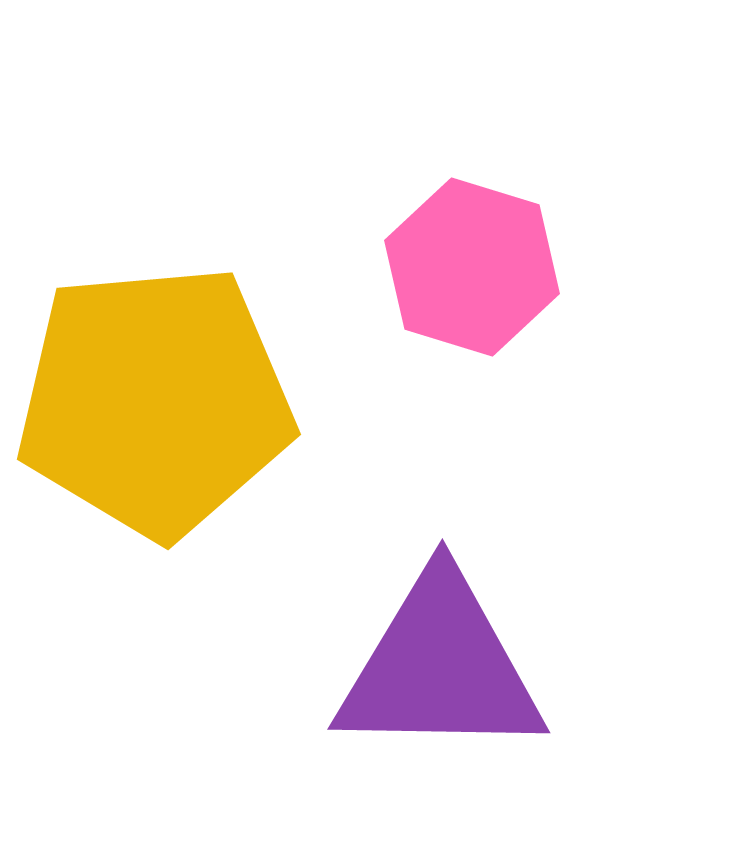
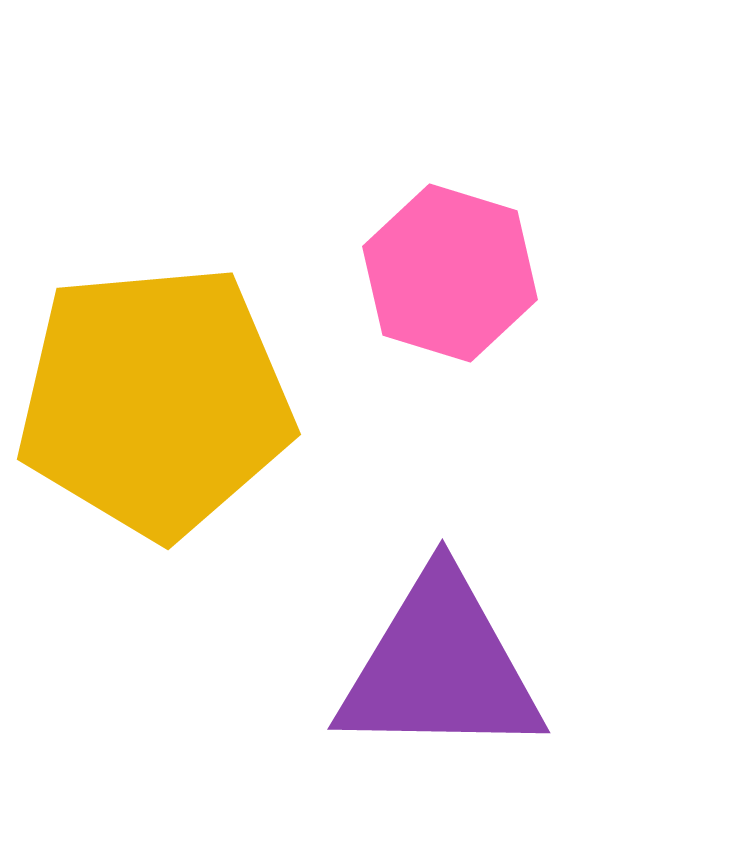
pink hexagon: moved 22 px left, 6 px down
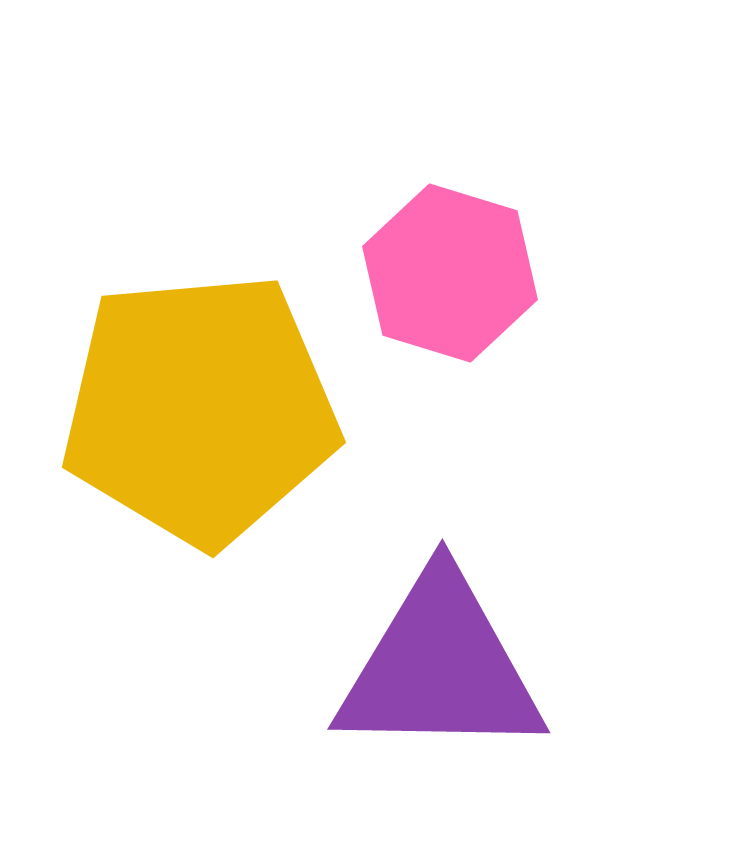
yellow pentagon: moved 45 px right, 8 px down
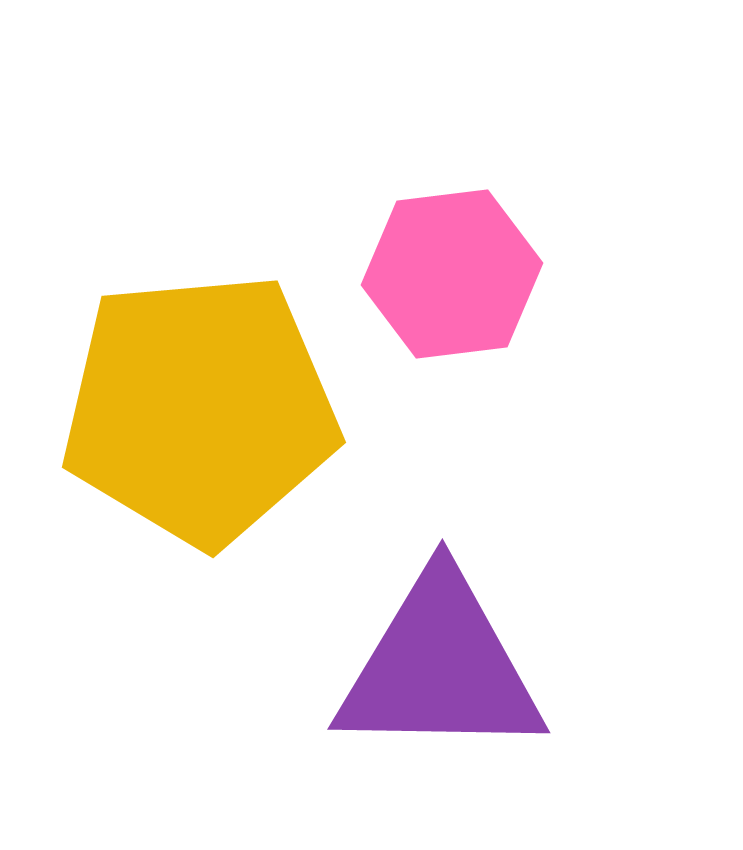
pink hexagon: moved 2 px right, 1 px down; rotated 24 degrees counterclockwise
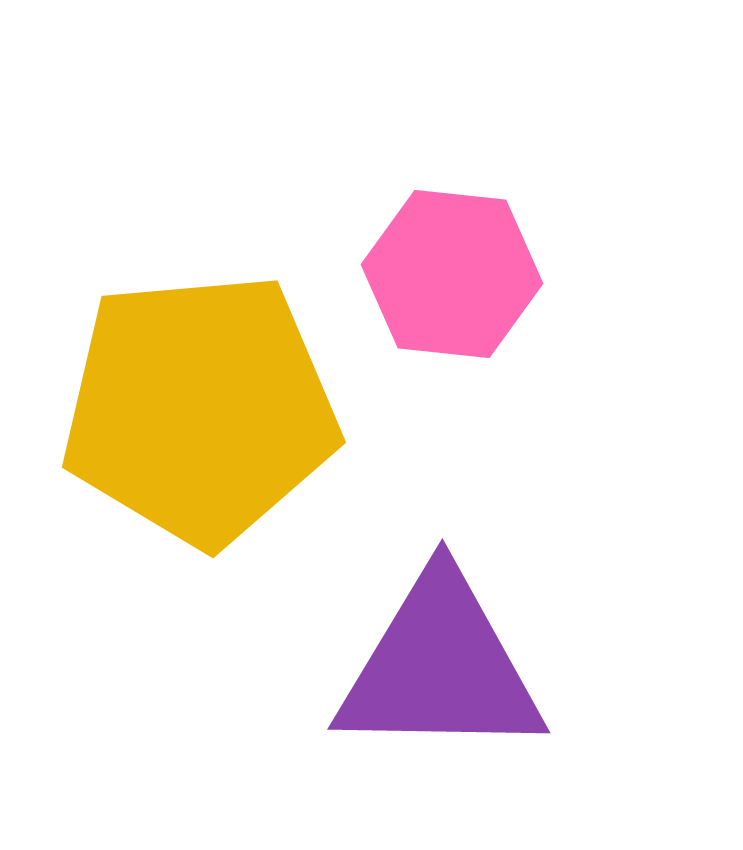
pink hexagon: rotated 13 degrees clockwise
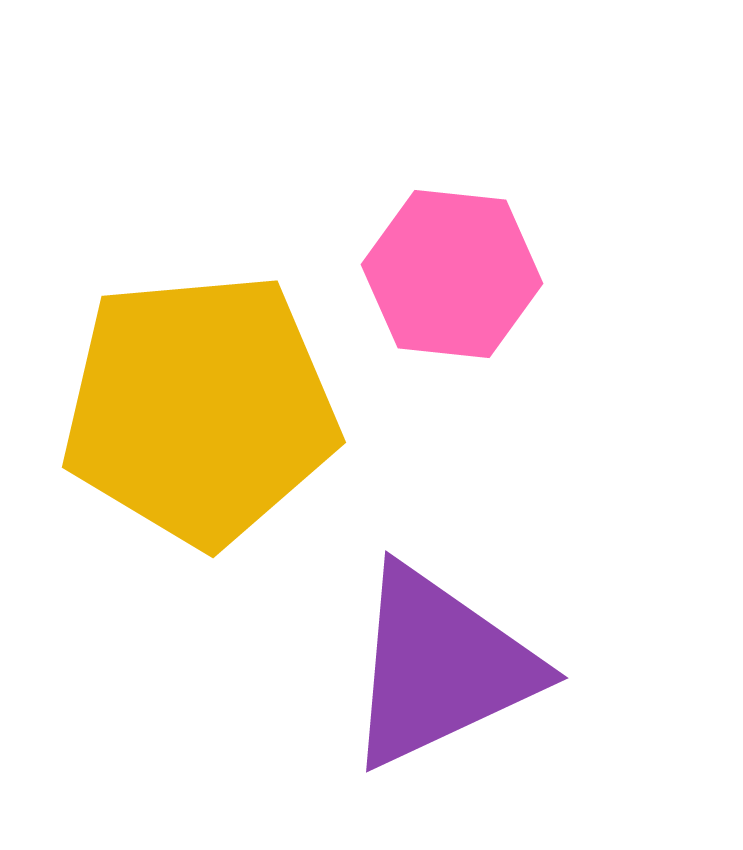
purple triangle: rotated 26 degrees counterclockwise
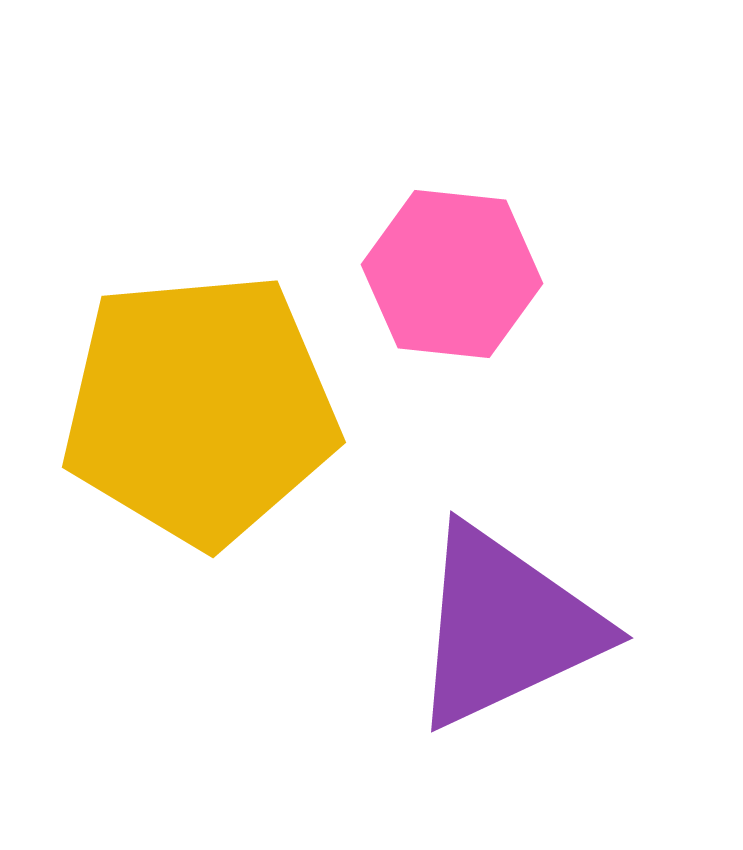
purple triangle: moved 65 px right, 40 px up
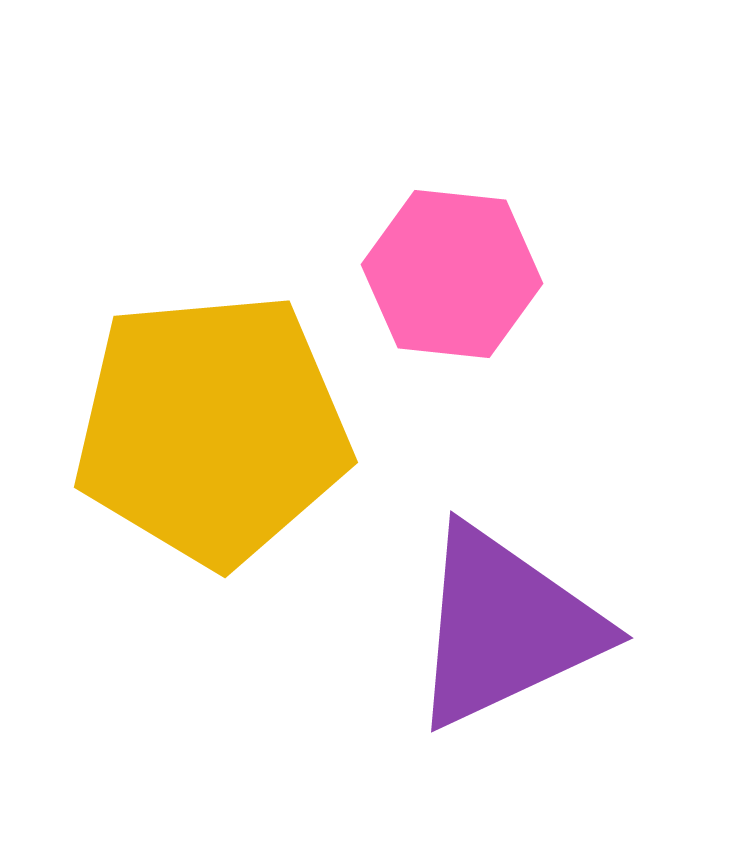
yellow pentagon: moved 12 px right, 20 px down
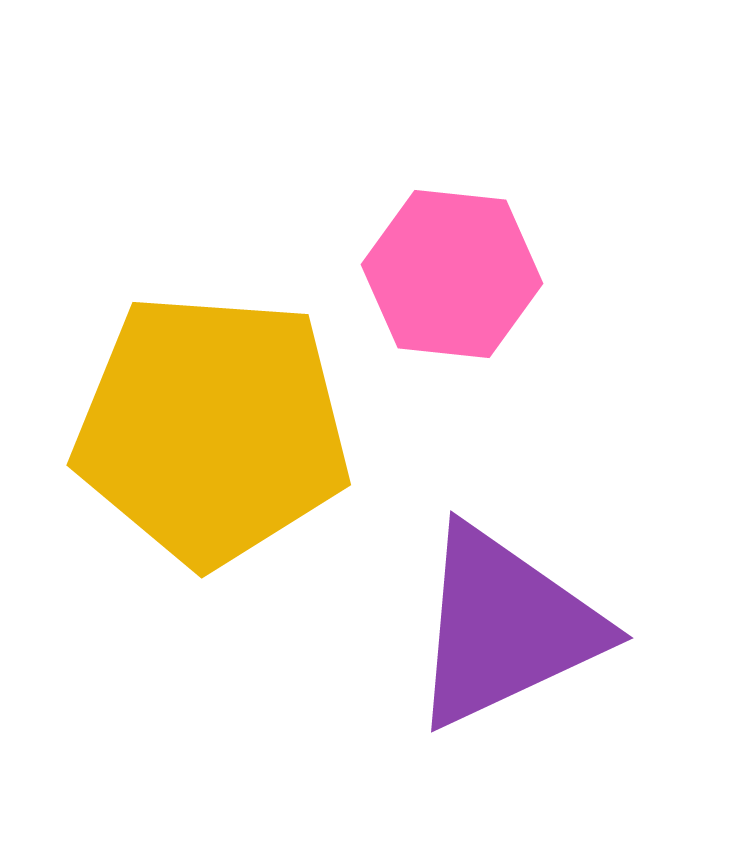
yellow pentagon: rotated 9 degrees clockwise
